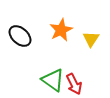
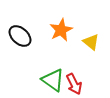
yellow triangle: moved 3 px down; rotated 24 degrees counterclockwise
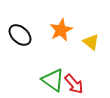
black ellipse: moved 1 px up
red arrow: rotated 15 degrees counterclockwise
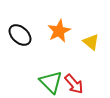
orange star: moved 2 px left, 1 px down
green triangle: moved 2 px left, 2 px down; rotated 10 degrees clockwise
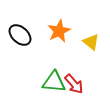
green triangle: moved 3 px right; rotated 40 degrees counterclockwise
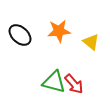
orange star: rotated 20 degrees clockwise
green triangle: rotated 10 degrees clockwise
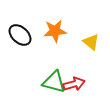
orange star: moved 4 px left
red arrow: rotated 65 degrees counterclockwise
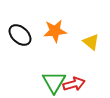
green triangle: rotated 45 degrees clockwise
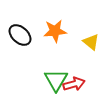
green triangle: moved 2 px right, 2 px up
